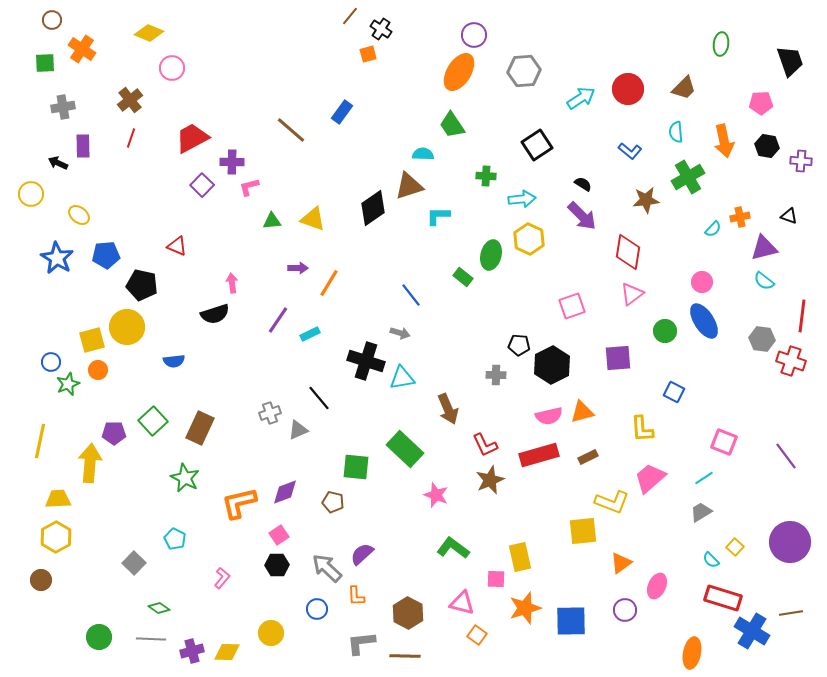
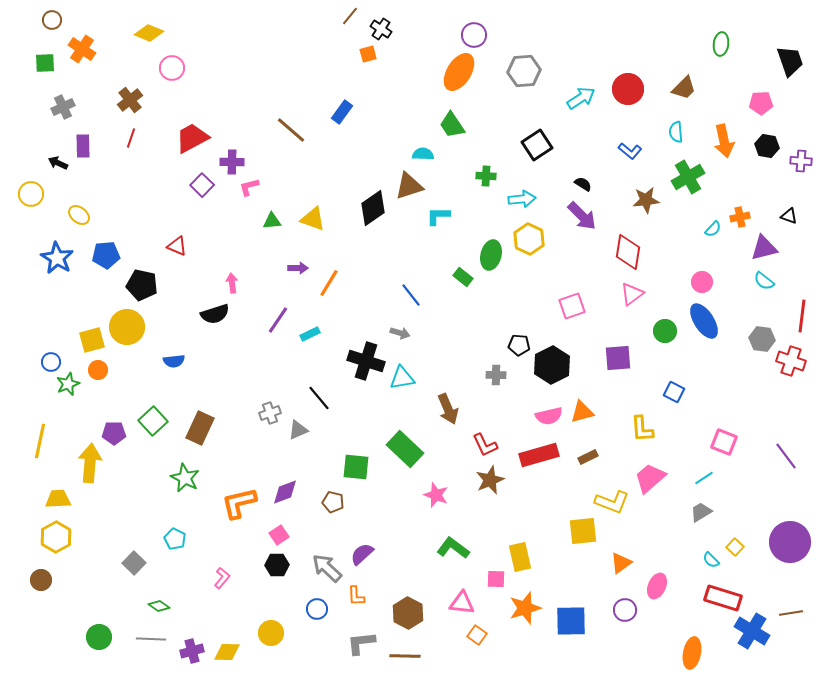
gray cross at (63, 107): rotated 15 degrees counterclockwise
pink triangle at (462, 603): rotated 8 degrees counterclockwise
green diamond at (159, 608): moved 2 px up
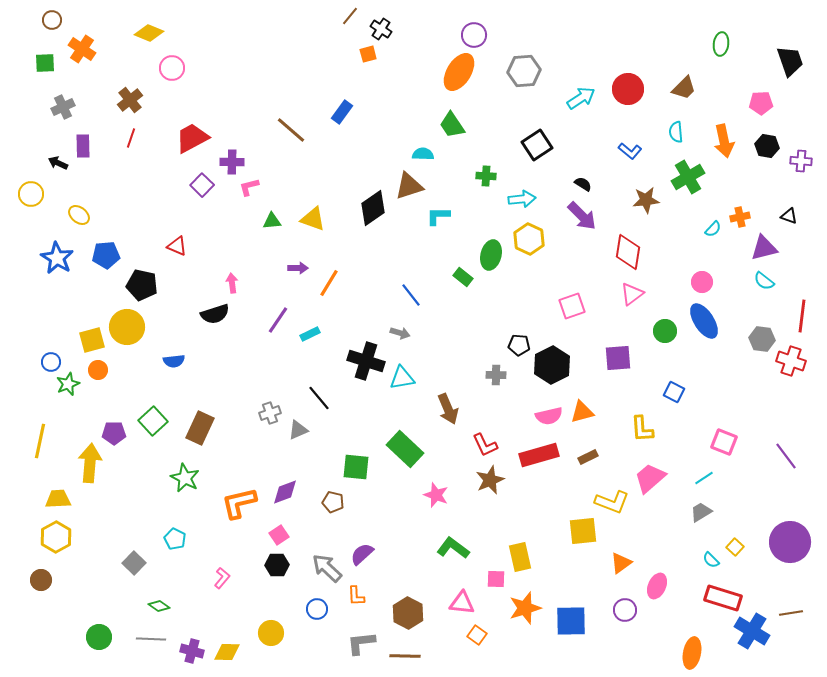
purple cross at (192, 651): rotated 30 degrees clockwise
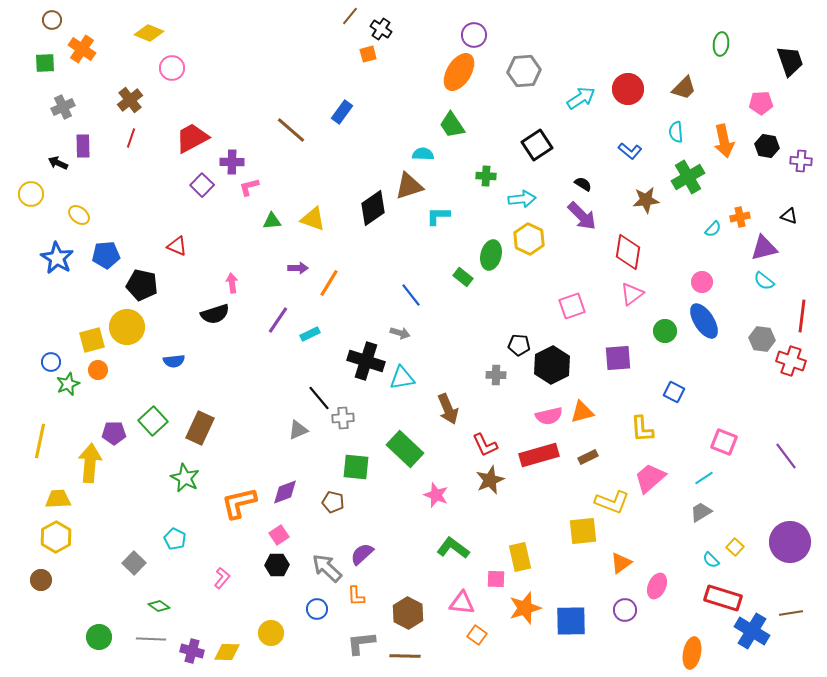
gray cross at (270, 413): moved 73 px right, 5 px down; rotated 15 degrees clockwise
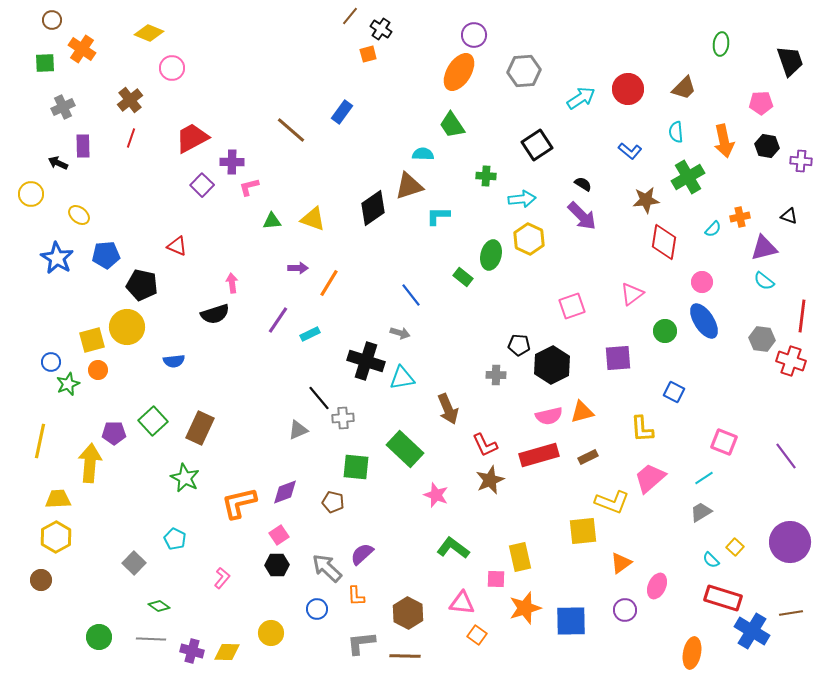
red diamond at (628, 252): moved 36 px right, 10 px up
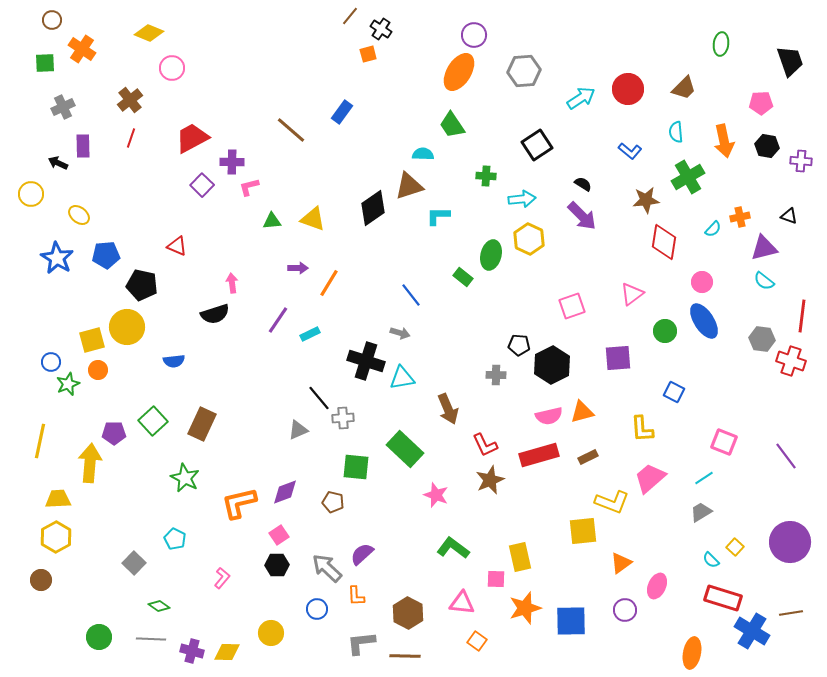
brown rectangle at (200, 428): moved 2 px right, 4 px up
orange square at (477, 635): moved 6 px down
